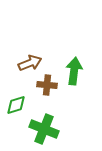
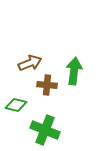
green diamond: rotated 30 degrees clockwise
green cross: moved 1 px right, 1 px down
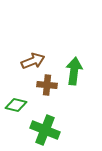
brown arrow: moved 3 px right, 2 px up
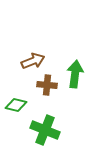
green arrow: moved 1 px right, 3 px down
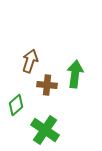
brown arrow: moved 3 px left; rotated 50 degrees counterclockwise
green diamond: rotated 55 degrees counterclockwise
green cross: rotated 12 degrees clockwise
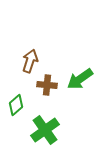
green arrow: moved 5 px right, 5 px down; rotated 132 degrees counterclockwise
green cross: rotated 20 degrees clockwise
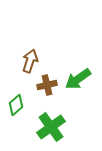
green arrow: moved 2 px left
brown cross: rotated 18 degrees counterclockwise
green cross: moved 6 px right, 3 px up
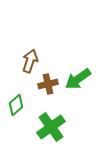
brown cross: moved 1 px right, 1 px up
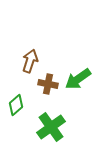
brown cross: rotated 24 degrees clockwise
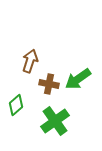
brown cross: moved 1 px right
green cross: moved 4 px right, 6 px up
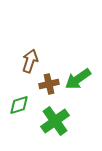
brown cross: rotated 24 degrees counterclockwise
green diamond: moved 3 px right; rotated 25 degrees clockwise
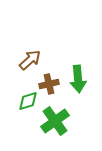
brown arrow: moved 1 px up; rotated 30 degrees clockwise
green arrow: rotated 60 degrees counterclockwise
green diamond: moved 9 px right, 4 px up
